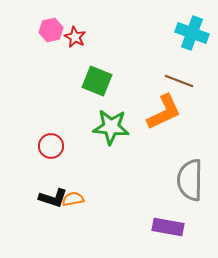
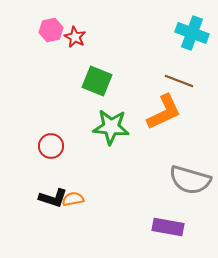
gray semicircle: rotated 75 degrees counterclockwise
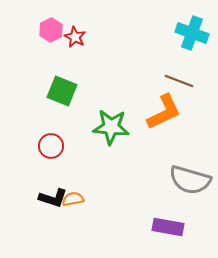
pink hexagon: rotated 15 degrees counterclockwise
green square: moved 35 px left, 10 px down
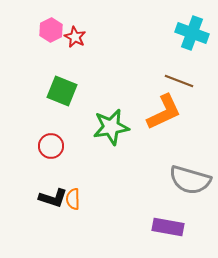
green star: rotated 15 degrees counterclockwise
orange semicircle: rotated 80 degrees counterclockwise
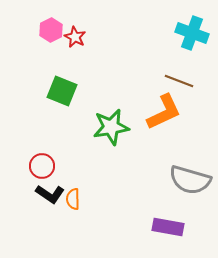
red circle: moved 9 px left, 20 px down
black L-shape: moved 3 px left, 4 px up; rotated 16 degrees clockwise
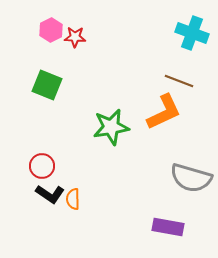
red star: rotated 25 degrees counterclockwise
green square: moved 15 px left, 6 px up
gray semicircle: moved 1 px right, 2 px up
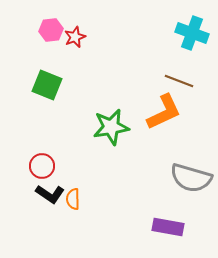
pink hexagon: rotated 20 degrees clockwise
red star: rotated 25 degrees counterclockwise
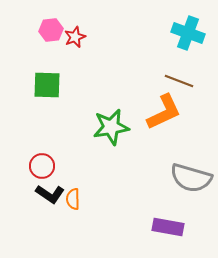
cyan cross: moved 4 px left
green square: rotated 20 degrees counterclockwise
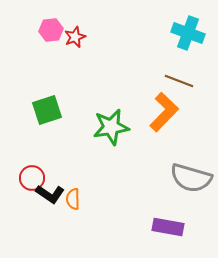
green square: moved 25 px down; rotated 20 degrees counterclockwise
orange L-shape: rotated 21 degrees counterclockwise
red circle: moved 10 px left, 12 px down
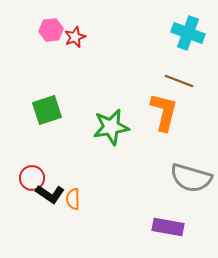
orange L-shape: rotated 30 degrees counterclockwise
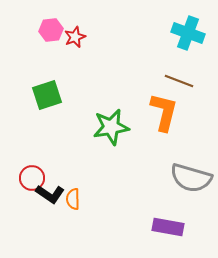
green square: moved 15 px up
